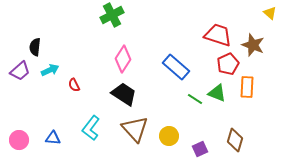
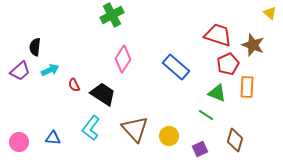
black trapezoid: moved 21 px left
green line: moved 11 px right, 16 px down
pink circle: moved 2 px down
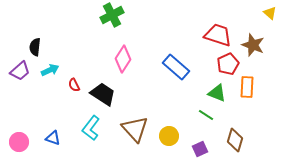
blue triangle: rotated 14 degrees clockwise
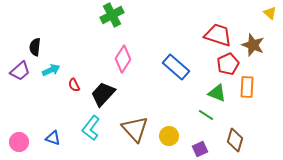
cyan arrow: moved 1 px right
black trapezoid: rotated 80 degrees counterclockwise
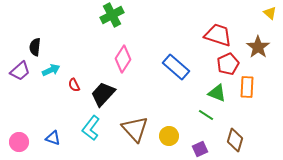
brown star: moved 5 px right, 2 px down; rotated 15 degrees clockwise
